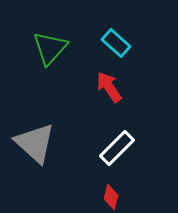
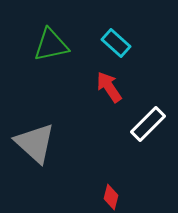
green triangle: moved 1 px right, 3 px up; rotated 36 degrees clockwise
white rectangle: moved 31 px right, 24 px up
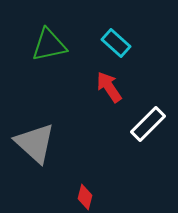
green triangle: moved 2 px left
red diamond: moved 26 px left
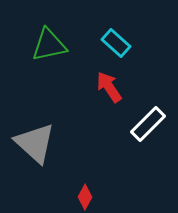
red diamond: rotated 15 degrees clockwise
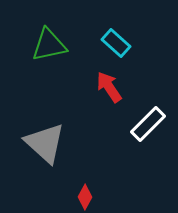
gray triangle: moved 10 px right
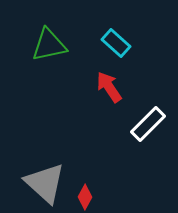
gray triangle: moved 40 px down
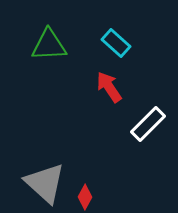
green triangle: rotated 9 degrees clockwise
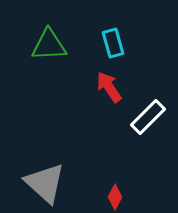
cyan rectangle: moved 3 px left; rotated 32 degrees clockwise
white rectangle: moved 7 px up
red diamond: moved 30 px right
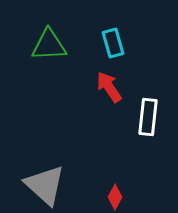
white rectangle: rotated 39 degrees counterclockwise
gray triangle: moved 2 px down
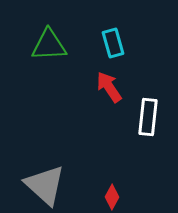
red diamond: moved 3 px left
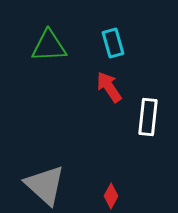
green triangle: moved 1 px down
red diamond: moved 1 px left, 1 px up
